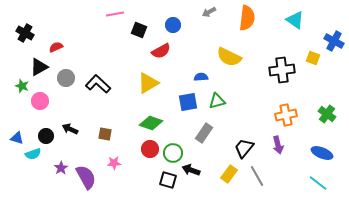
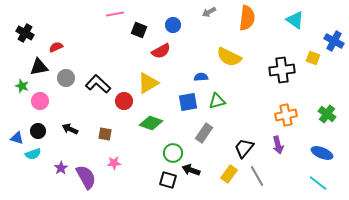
black triangle at (39, 67): rotated 18 degrees clockwise
black circle at (46, 136): moved 8 px left, 5 px up
red circle at (150, 149): moved 26 px left, 48 px up
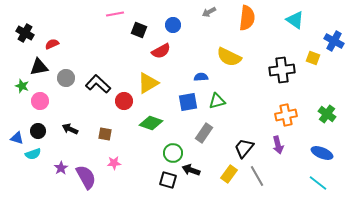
red semicircle at (56, 47): moved 4 px left, 3 px up
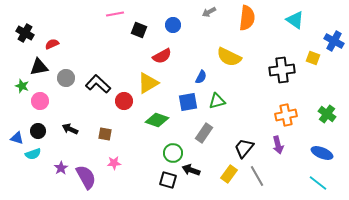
red semicircle at (161, 51): moved 1 px right, 5 px down
blue semicircle at (201, 77): rotated 120 degrees clockwise
green diamond at (151, 123): moved 6 px right, 3 px up
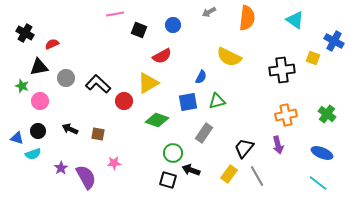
brown square at (105, 134): moved 7 px left
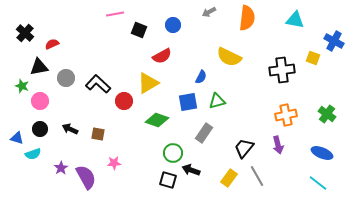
cyan triangle at (295, 20): rotated 24 degrees counterclockwise
black cross at (25, 33): rotated 12 degrees clockwise
black circle at (38, 131): moved 2 px right, 2 px up
yellow rectangle at (229, 174): moved 4 px down
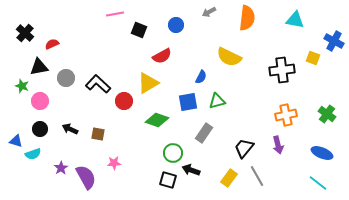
blue circle at (173, 25): moved 3 px right
blue triangle at (17, 138): moved 1 px left, 3 px down
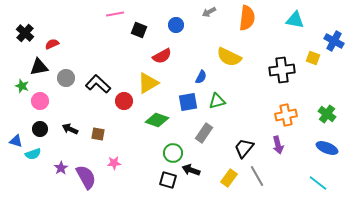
blue ellipse at (322, 153): moved 5 px right, 5 px up
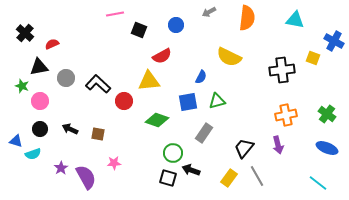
yellow triangle at (148, 83): moved 1 px right, 2 px up; rotated 25 degrees clockwise
black square at (168, 180): moved 2 px up
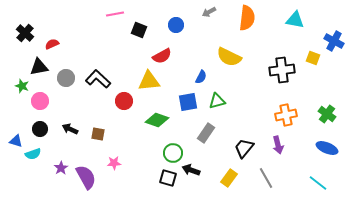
black L-shape at (98, 84): moved 5 px up
gray rectangle at (204, 133): moved 2 px right
gray line at (257, 176): moved 9 px right, 2 px down
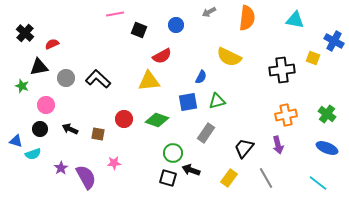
pink circle at (40, 101): moved 6 px right, 4 px down
red circle at (124, 101): moved 18 px down
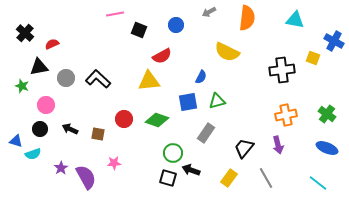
yellow semicircle at (229, 57): moved 2 px left, 5 px up
